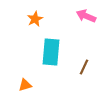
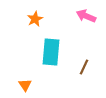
orange triangle: rotated 48 degrees counterclockwise
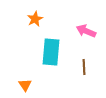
pink arrow: moved 15 px down
brown line: rotated 28 degrees counterclockwise
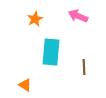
pink arrow: moved 8 px left, 15 px up
orange triangle: rotated 24 degrees counterclockwise
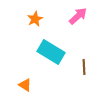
pink arrow: rotated 114 degrees clockwise
cyan rectangle: rotated 64 degrees counterclockwise
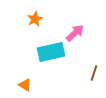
pink arrow: moved 3 px left, 17 px down
cyan rectangle: rotated 44 degrees counterclockwise
brown line: moved 10 px right, 6 px down; rotated 21 degrees clockwise
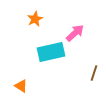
orange triangle: moved 4 px left, 1 px down
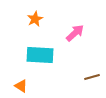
cyan rectangle: moved 11 px left, 3 px down; rotated 16 degrees clockwise
brown line: moved 2 px left, 4 px down; rotated 56 degrees clockwise
